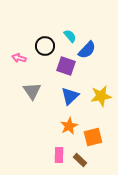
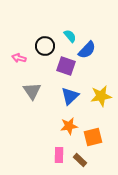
orange star: rotated 18 degrees clockwise
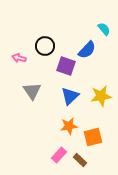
cyan semicircle: moved 34 px right, 7 px up
pink rectangle: rotated 42 degrees clockwise
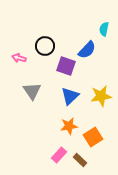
cyan semicircle: rotated 128 degrees counterclockwise
orange square: rotated 18 degrees counterclockwise
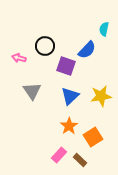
orange star: rotated 24 degrees counterclockwise
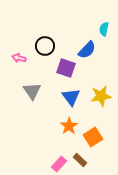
purple square: moved 2 px down
blue triangle: moved 1 px right, 1 px down; rotated 24 degrees counterclockwise
pink rectangle: moved 9 px down
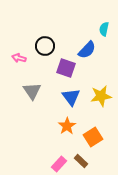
orange star: moved 2 px left
brown rectangle: moved 1 px right, 1 px down
